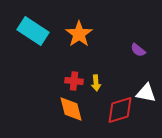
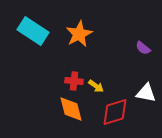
orange star: rotated 8 degrees clockwise
purple semicircle: moved 5 px right, 2 px up
yellow arrow: moved 3 px down; rotated 49 degrees counterclockwise
red diamond: moved 5 px left, 2 px down
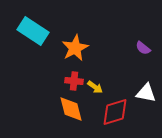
orange star: moved 4 px left, 14 px down
yellow arrow: moved 1 px left, 1 px down
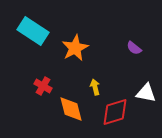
purple semicircle: moved 9 px left
red cross: moved 31 px left, 5 px down; rotated 24 degrees clockwise
yellow arrow: rotated 140 degrees counterclockwise
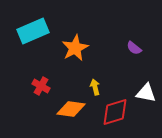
cyan rectangle: rotated 56 degrees counterclockwise
red cross: moved 2 px left
orange diamond: rotated 68 degrees counterclockwise
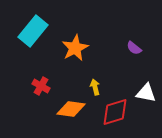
cyan rectangle: rotated 28 degrees counterclockwise
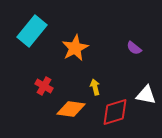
cyan rectangle: moved 1 px left
red cross: moved 3 px right
white triangle: moved 2 px down
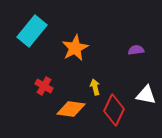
purple semicircle: moved 2 px right, 2 px down; rotated 133 degrees clockwise
red diamond: moved 1 px left, 2 px up; rotated 48 degrees counterclockwise
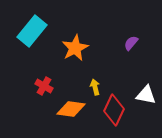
purple semicircle: moved 5 px left, 7 px up; rotated 42 degrees counterclockwise
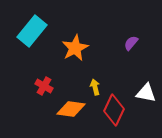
white triangle: moved 2 px up
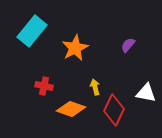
purple semicircle: moved 3 px left, 2 px down
red cross: rotated 18 degrees counterclockwise
orange diamond: rotated 12 degrees clockwise
